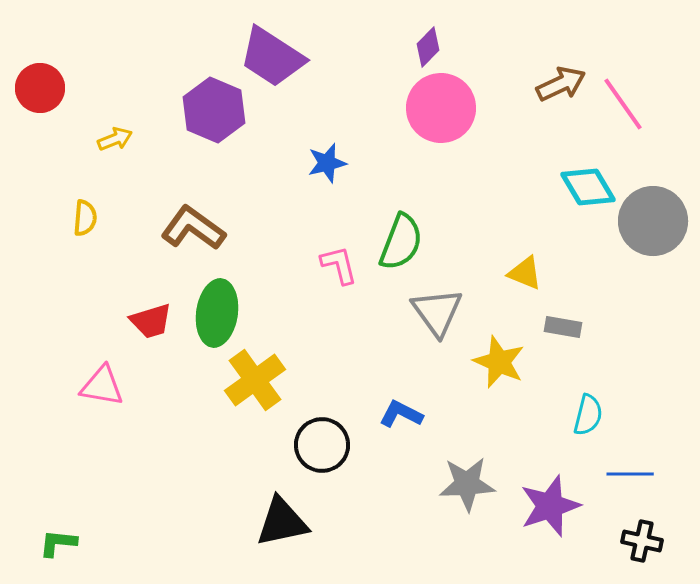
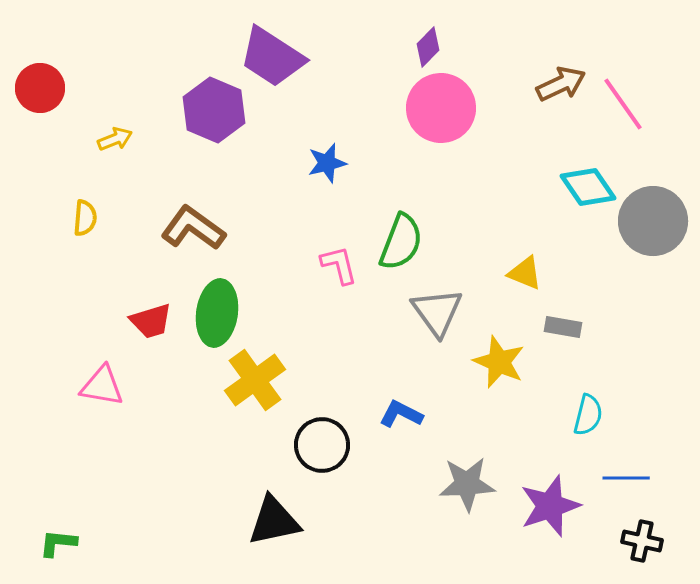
cyan diamond: rotated 4 degrees counterclockwise
blue line: moved 4 px left, 4 px down
black triangle: moved 8 px left, 1 px up
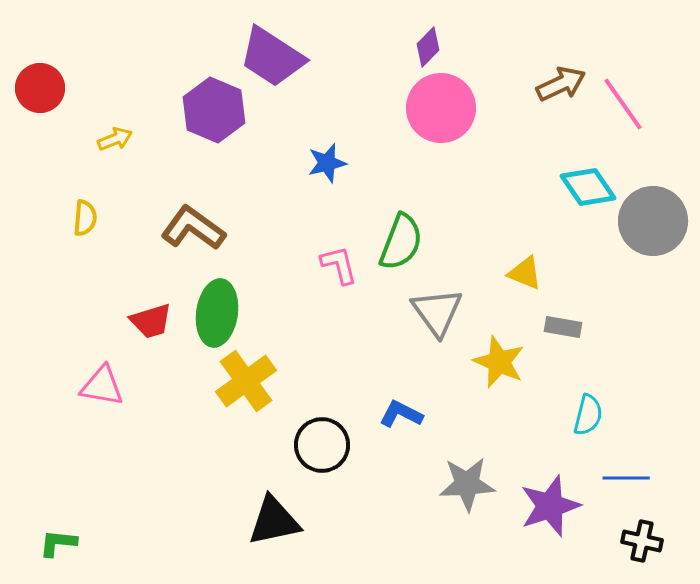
yellow cross: moved 9 px left, 1 px down
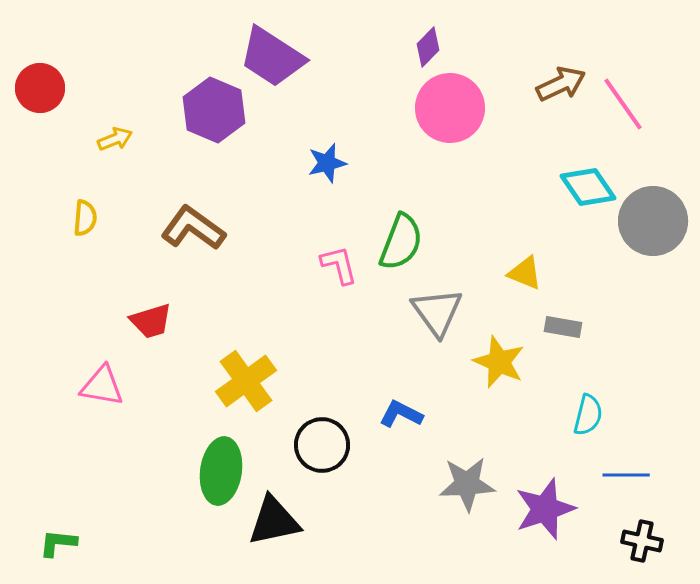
pink circle: moved 9 px right
green ellipse: moved 4 px right, 158 px down
blue line: moved 3 px up
purple star: moved 5 px left, 3 px down
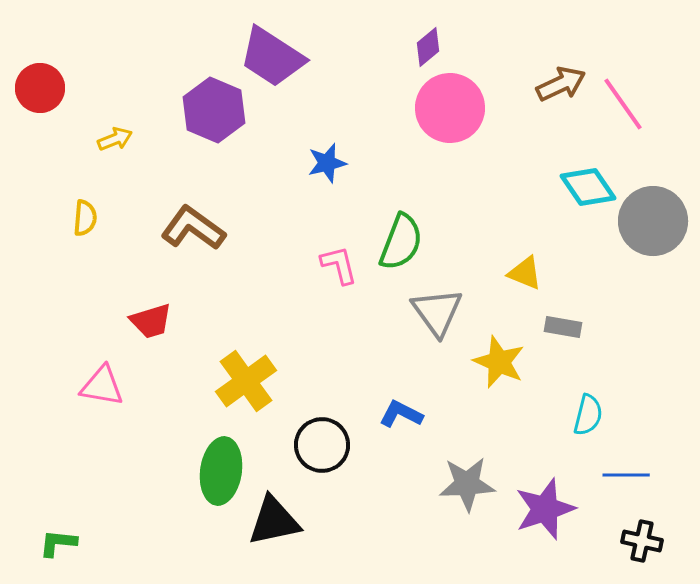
purple diamond: rotated 6 degrees clockwise
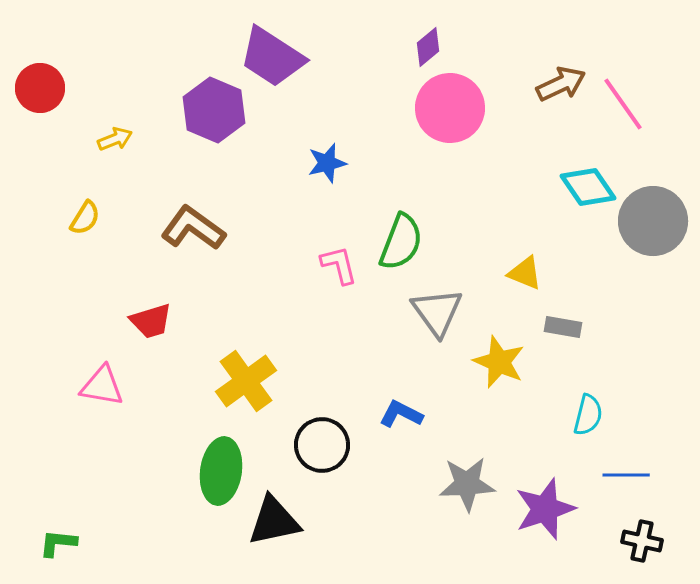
yellow semicircle: rotated 27 degrees clockwise
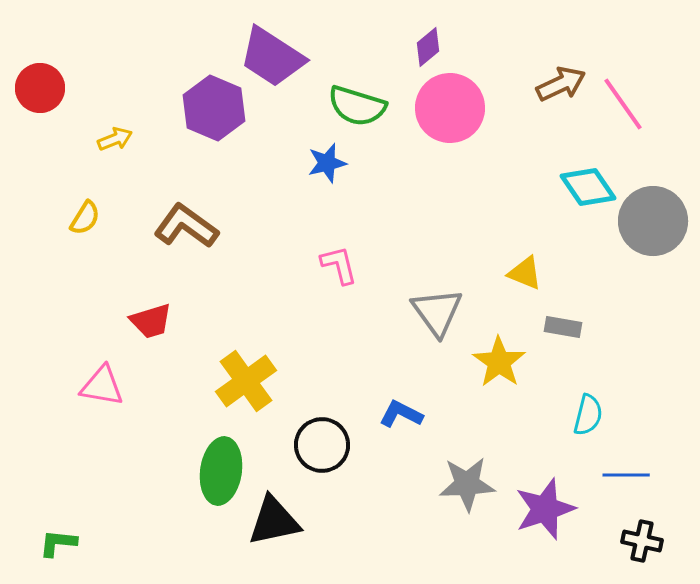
purple hexagon: moved 2 px up
brown L-shape: moved 7 px left, 2 px up
green semicircle: moved 44 px left, 136 px up; rotated 86 degrees clockwise
yellow star: rotated 12 degrees clockwise
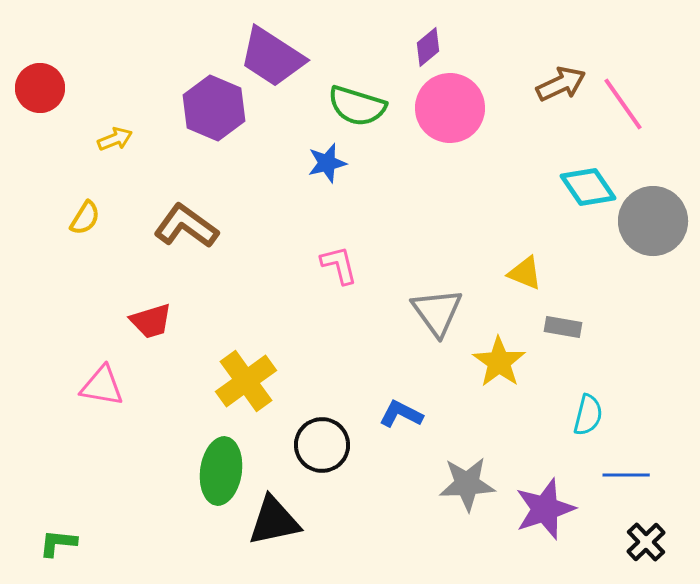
black cross: moved 4 px right, 1 px down; rotated 33 degrees clockwise
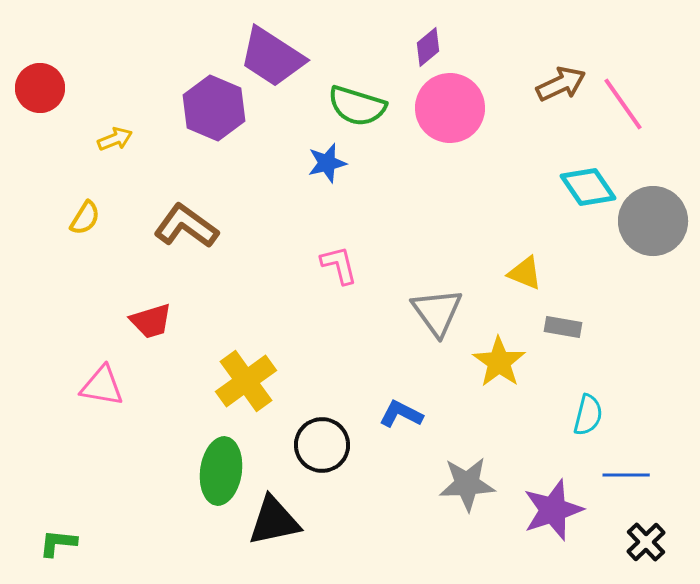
purple star: moved 8 px right, 1 px down
